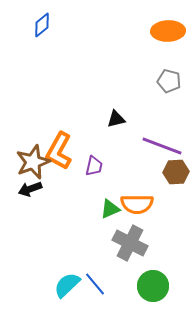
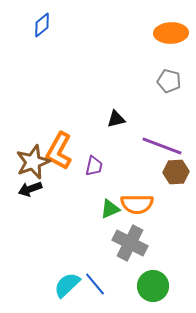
orange ellipse: moved 3 px right, 2 px down
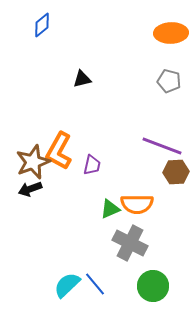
black triangle: moved 34 px left, 40 px up
purple trapezoid: moved 2 px left, 1 px up
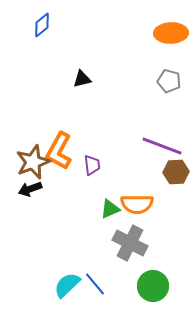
purple trapezoid: rotated 20 degrees counterclockwise
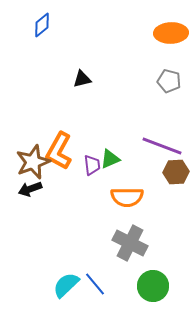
orange semicircle: moved 10 px left, 7 px up
green triangle: moved 50 px up
cyan semicircle: moved 1 px left
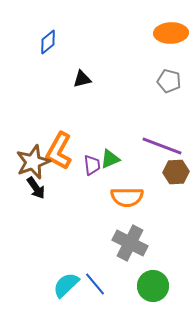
blue diamond: moved 6 px right, 17 px down
black arrow: moved 6 px right, 1 px up; rotated 105 degrees counterclockwise
